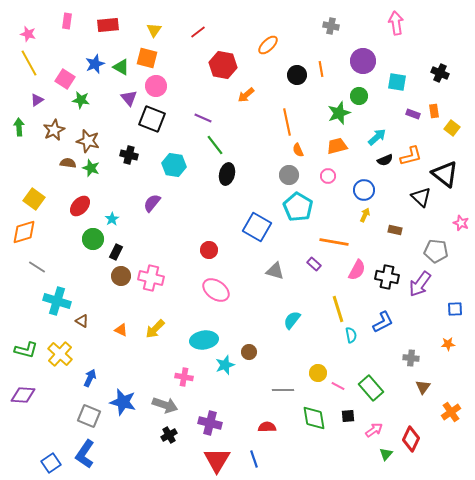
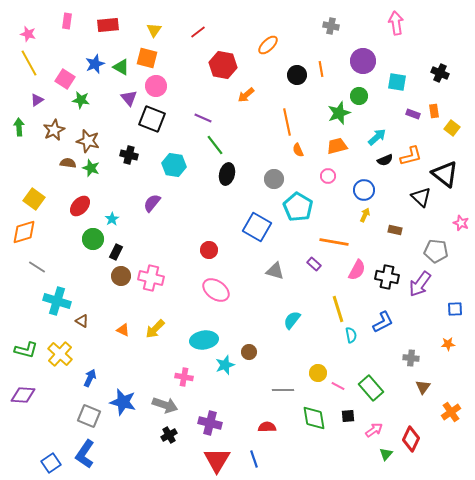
gray circle at (289, 175): moved 15 px left, 4 px down
orange triangle at (121, 330): moved 2 px right
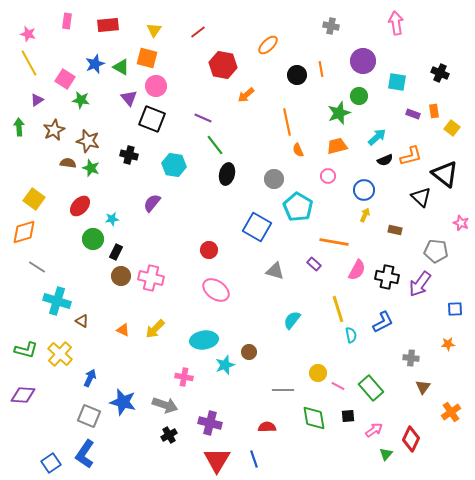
cyan star at (112, 219): rotated 24 degrees clockwise
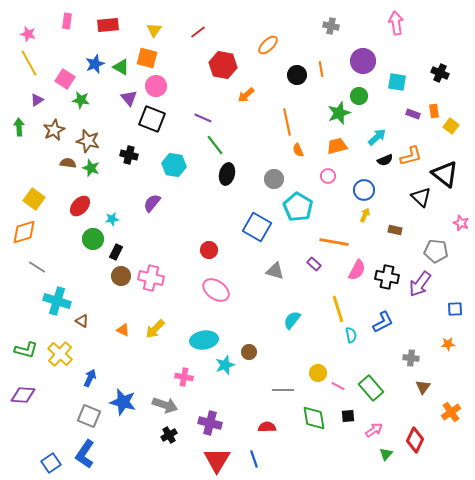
yellow square at (452, 128): moved 1 px left, 2 px up
red diamond at (411, 439): moved 4 px right, 1 px down
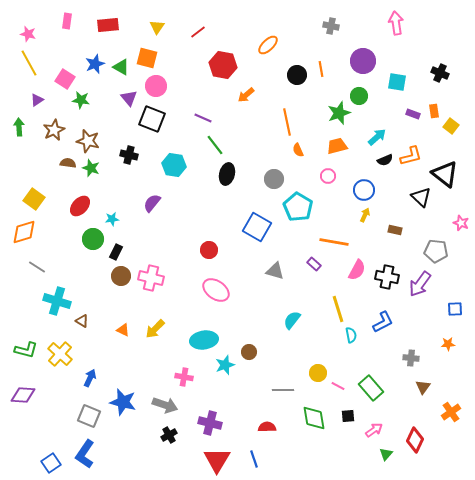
yellow triangle at (154, 30): moved 3 px right, 3 px up
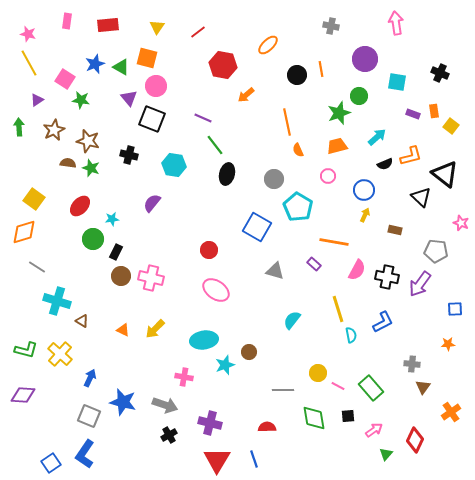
purple circle at (363, 61): moved 2 px right, 2 px up
black semicircle at (385, 160): moved 4 px down
gray cross at (411, 358): moved 1 px right, 6 px down
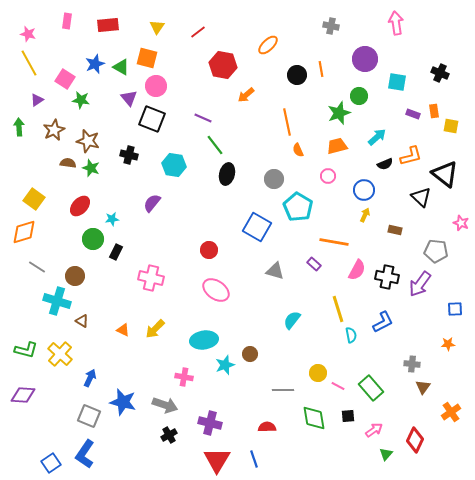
yellow square at (451, 126): rotated 28 degrees counterclockwise
brown circle at (121, 276): moved 46 px left
brown circle at (249, 352): moved 1 px right, 2 px down
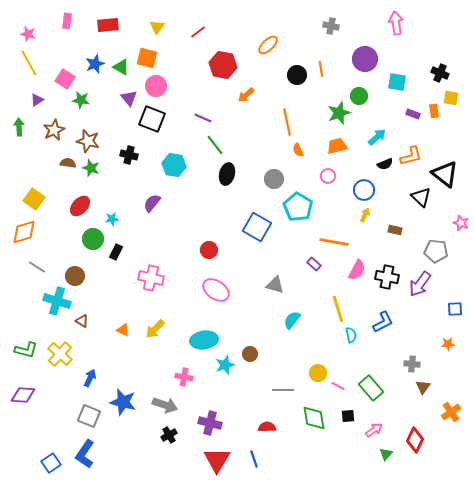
yellow square at (451, 126): moved 28 px up
gray triangle at (275, 271): moved 14 px down
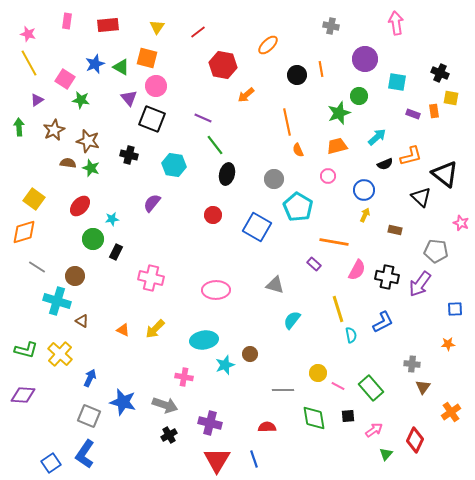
red circle at (209, 250): moved 4 px right, 35 px up
pink ellipse at (216, 290): rotated 36 degrees counterclockwise
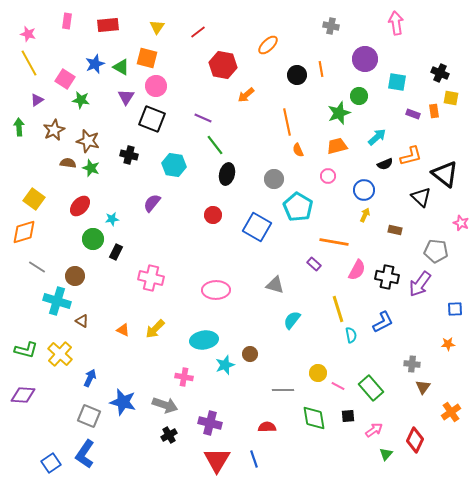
purple triangle at (129, 98): moved 3 px left, 1 px up; rotated 12 degrees clockwise
